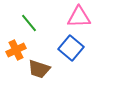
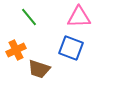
green line: moved 6 px up
blue square: rotated 20 degrees counterclockwise
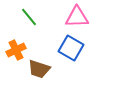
pink triangle: moved 2 px left
blue square: rotated 10 degrees clockwise
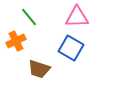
orange cross: moved 9 px up
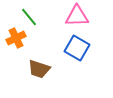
pink triangle: moved 1 px up
orange cross: moved 3 px up
blue square: moved 6 px right
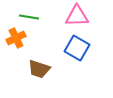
green line: rotated 42 degrees counterclockwise
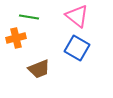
pink triangle: rotated 40 degrees clockwise
orange cross: rotated 12 degrees clockwise
brown trapezoid: rotated 40 degrees counterclockwise
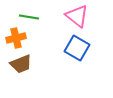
brown trapezoid: moved 18 px left, 5 px up
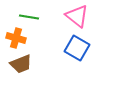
orange cross: rotated 30 degrees clockwise
